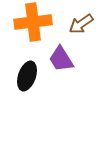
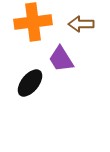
brown arrow: rotated 35 degrees clockwise
black ellipse: moved 3 px right, 7 px down; rotated 20 degrees clockwise
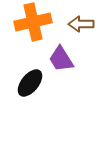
orange cross: rotated 6 degrees counterclockwise
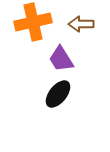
black ellipse: moved 28 px right, 11 px down
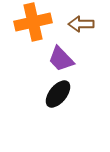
purple trapezoid: rotated 12 degrees counterclockwise
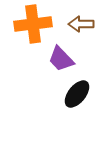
orange cross: moved 2 px down; rotated 6 degrees clockwise
black ellipse: moved 19 px right
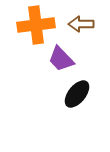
orange cross: moved 3 px right, 1 px down
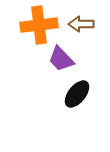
orange cross: moved 3 px right
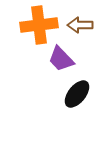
brown arrow: moved 1 px left, 1 px down
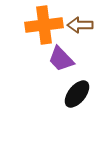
orange cross: moved 5 px right
